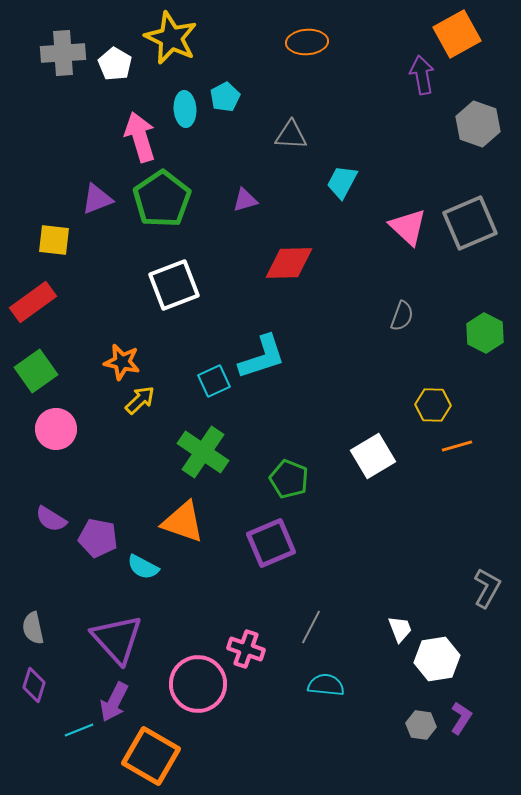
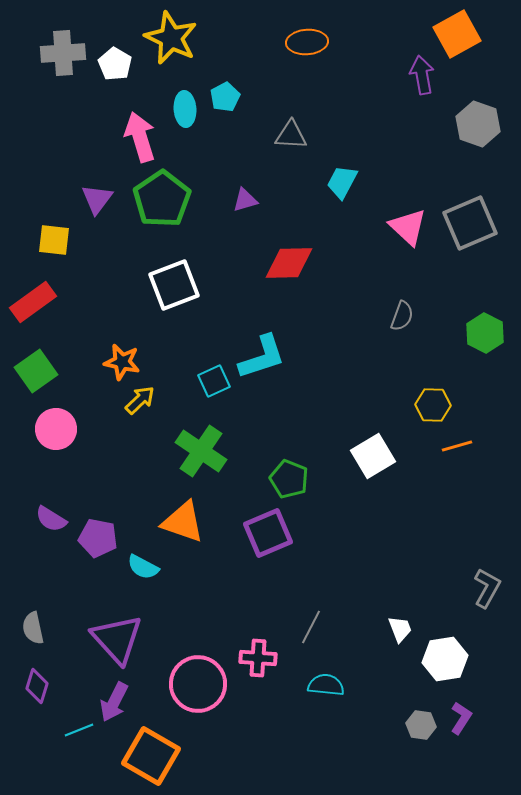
purple triangle at (97, 199): rotated 32 degrees counterclockwise
green cross at (203, 452): moved 2 px left, 1 px up
purple square at (271, 543): moved 3 px left, 10 px up
pink cross at (246, 649): moved 12 px right, 9 px down; rotated 15 degrees counterclockwise
white hexagon at (437, 659): moved 8 px right
purple diamond at (34, 685): moved 3 px right, 1 px down
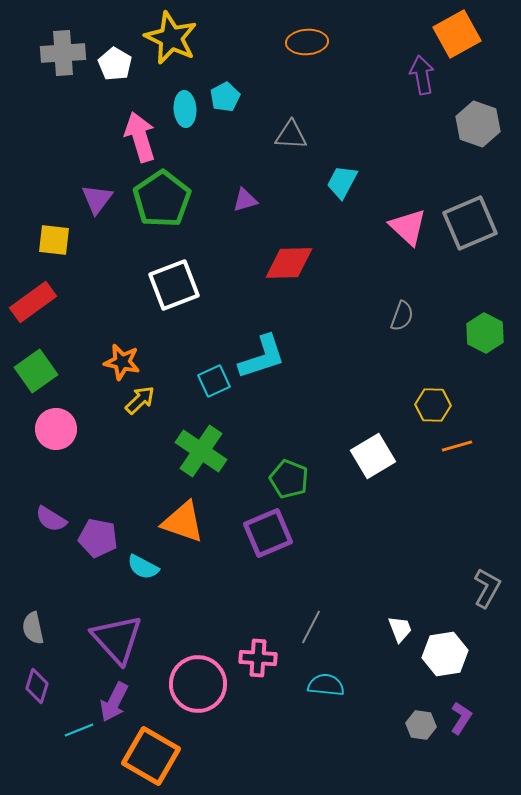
white hexagon at (445, 659): moved 5 px up
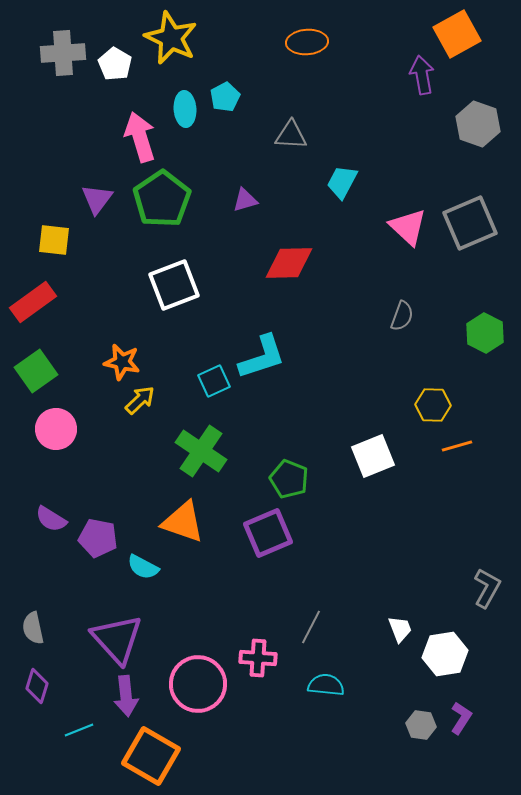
white square at (373, 456): rotated 9 degrees clockwise
purple arrow at (114, 702): moved 12 px right, 6 px up; rotated 33 degrees counterclockwise
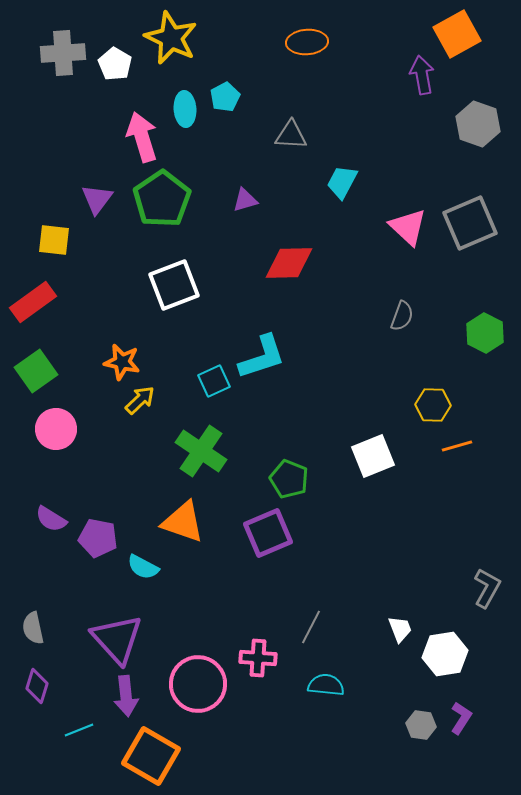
pink arrow at (140, 137): moved 2 px right
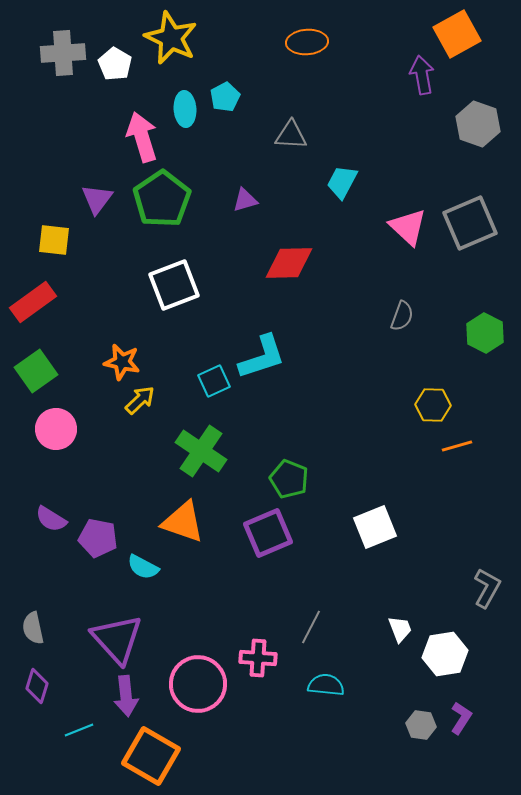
white square at (373, 456): moved 2 px right, 71 px down
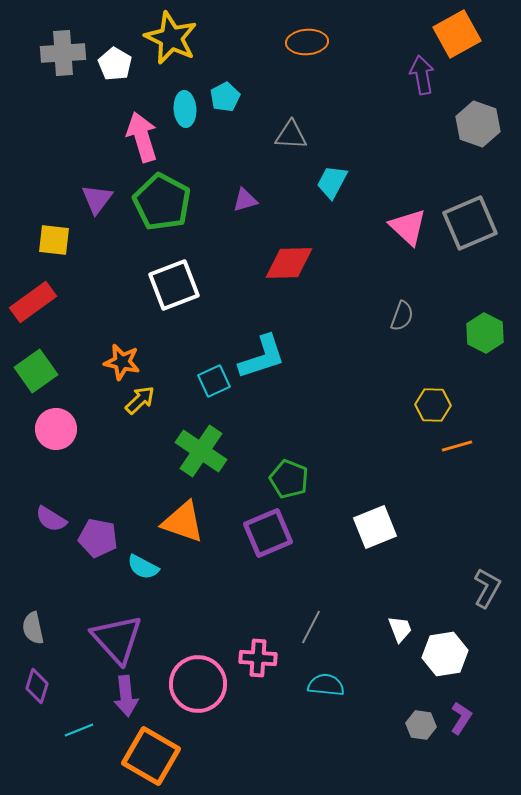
cyan trapezoid at (342, 182): moved 10 px left
green pentagon at (162, 199): moved 3 px down; rotated 10 degrees counterclockwise
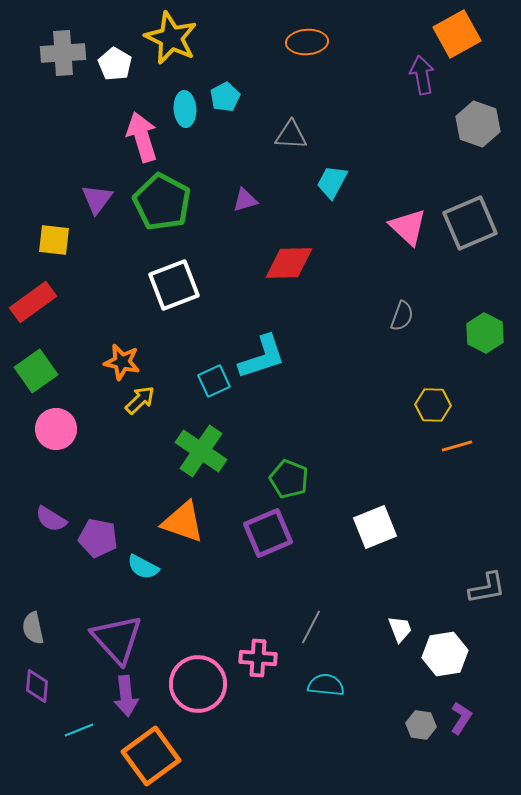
gray L-shape at (487, 588): rotated 51 degrees clockwise
purple diamond at (37, 686): rotated 12 degrees counterclockwise
orange square at (151, 756): rotated 24 degrees clockwise
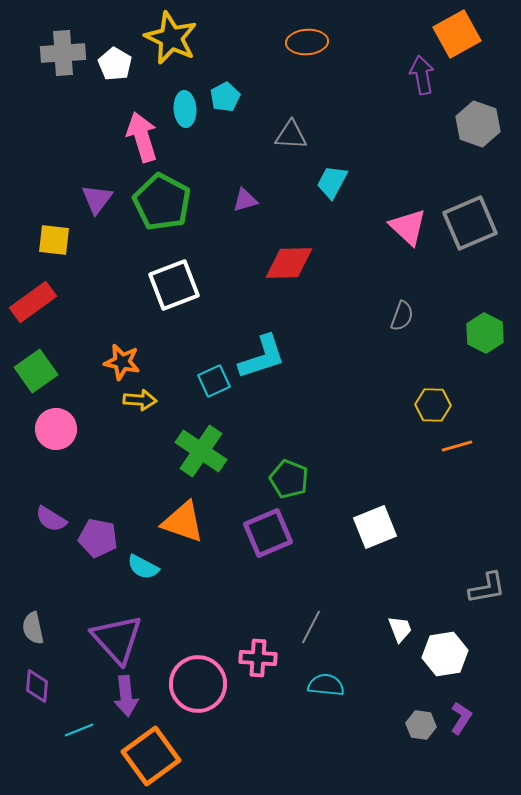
yellow arrow at (140, 400): rotated 48 degrees clockwise
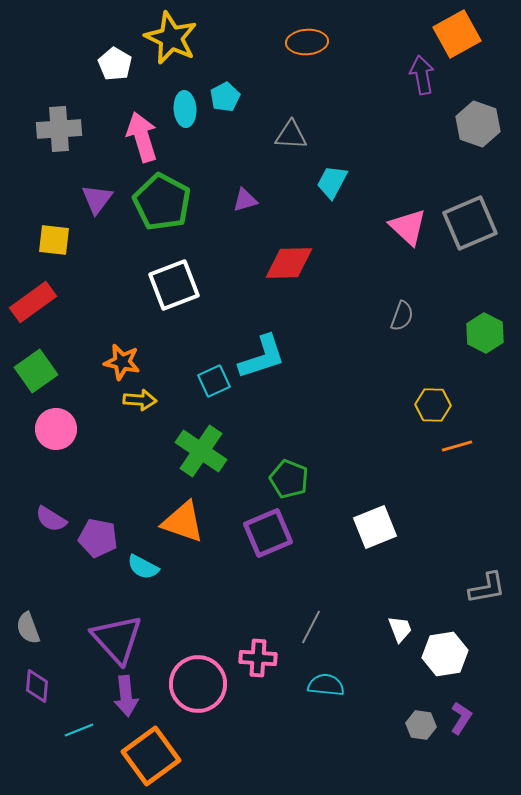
gray cross at (63, 53): moved 4 px left, 76 px down
gray semicircle at (33, 628): moved 5 px left; rotated 8 degrees counterclockwise
